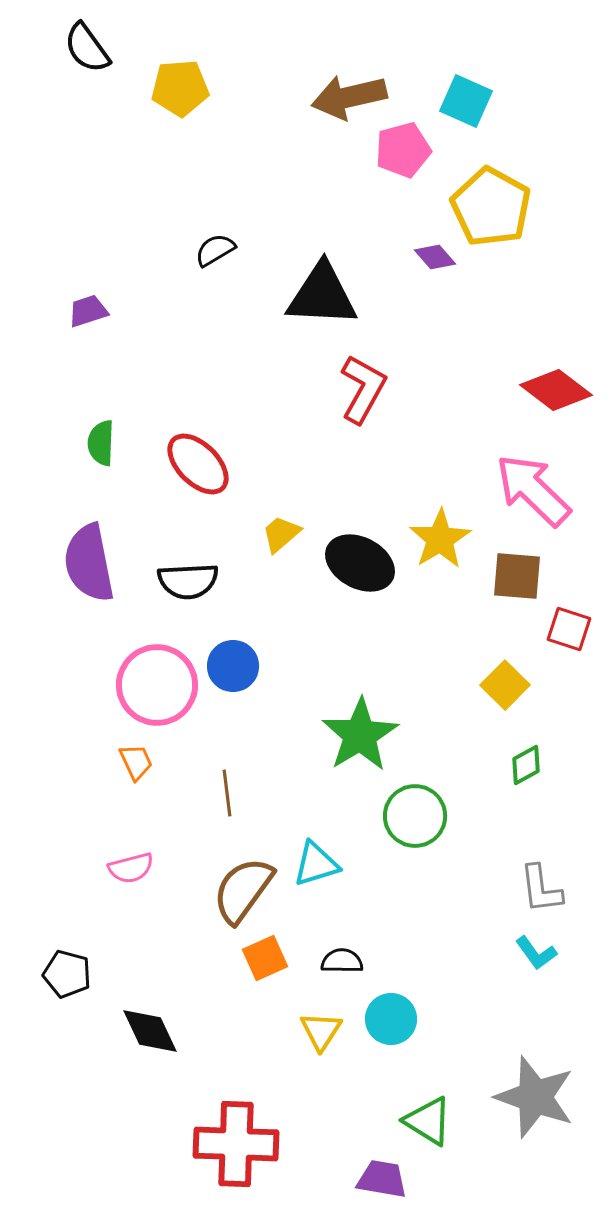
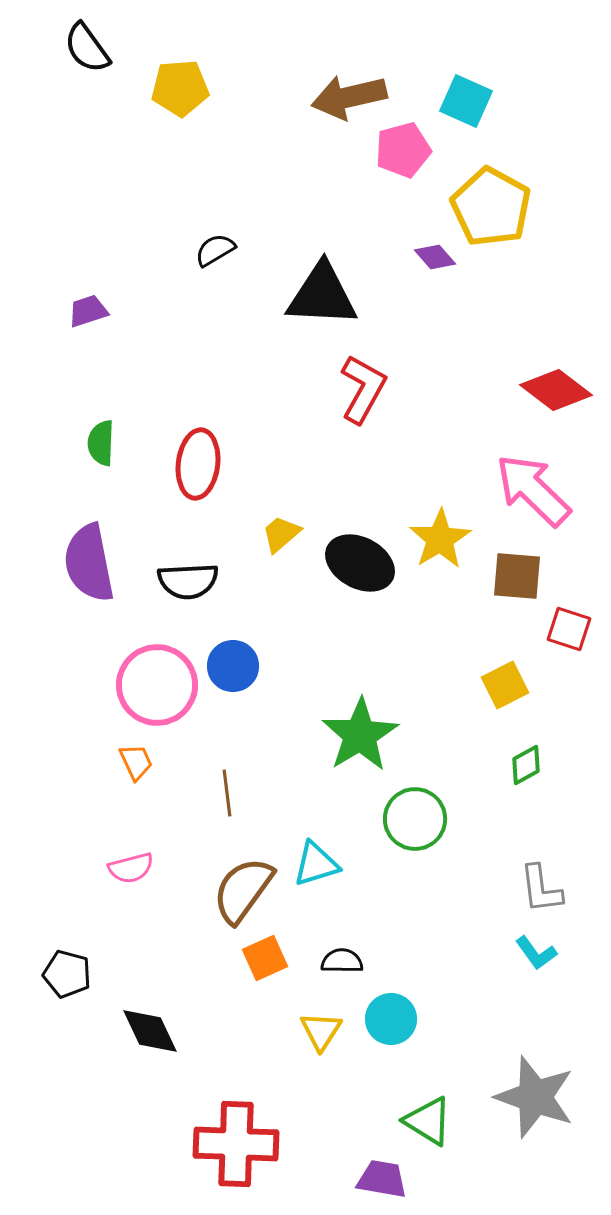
red ellipse at (198, 464): rotated 52 degrees clockwise
yellow square at (505, 685): rotated 18 degrees clockwise
green circle at (415, 816): moved 3 px down
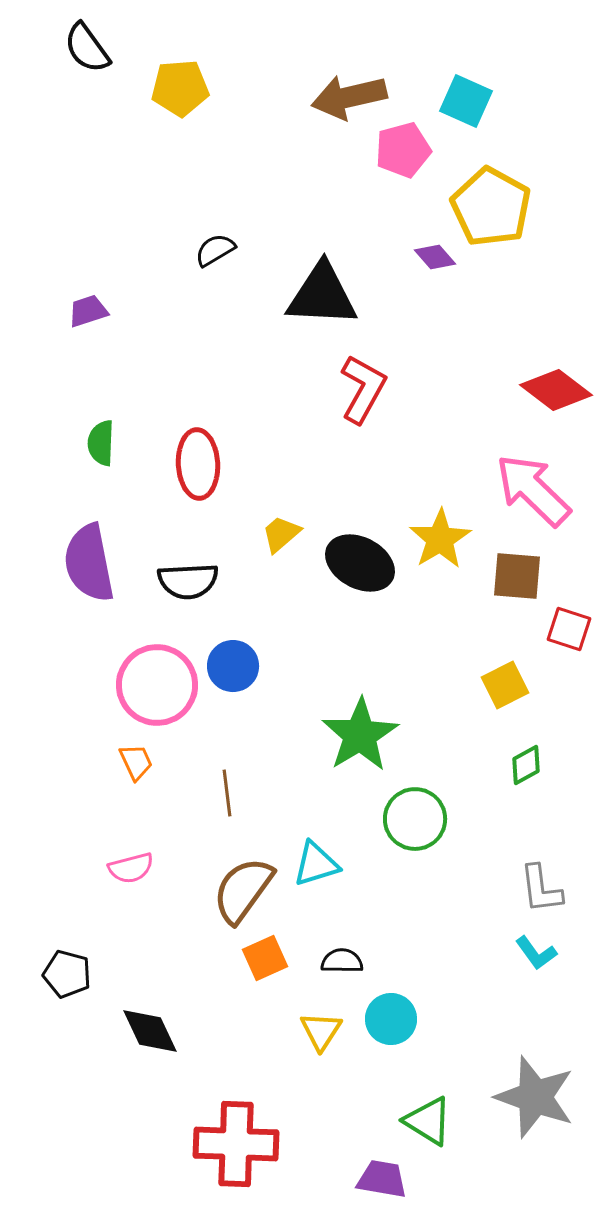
red ellipse at (198, 464): rotated 10 degrees counterclockwise
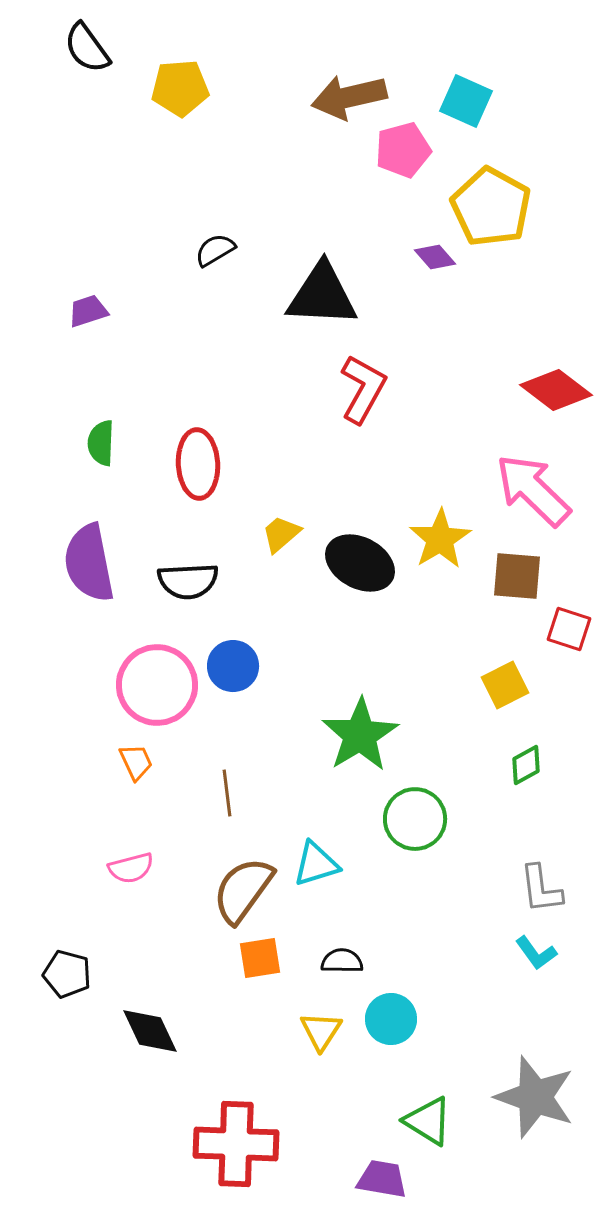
orange square at (265, 958): moved 5 px left; rotated 15 degrees clockwise
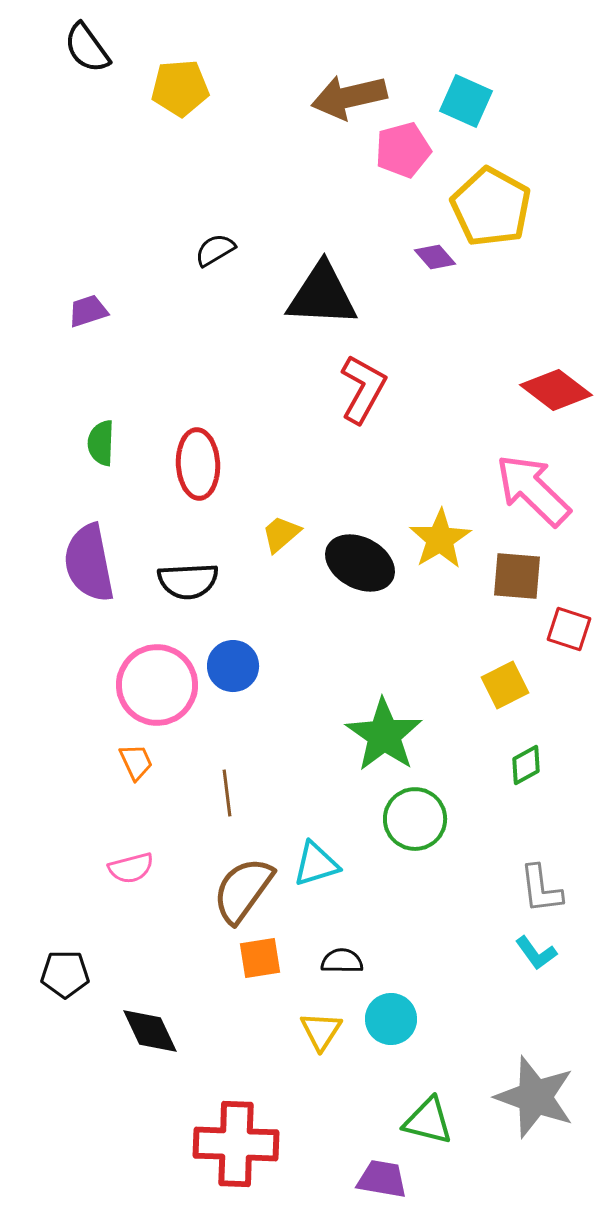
green star at (360, 735): moved 24 px right; rotated 6 degrees counterclockwise
black pentagon at (67, 974): moved 2 px left; rotated 15 degrees counterclockwise
green triangle at (428, 1121): rotated 18 degrees counterclockwise
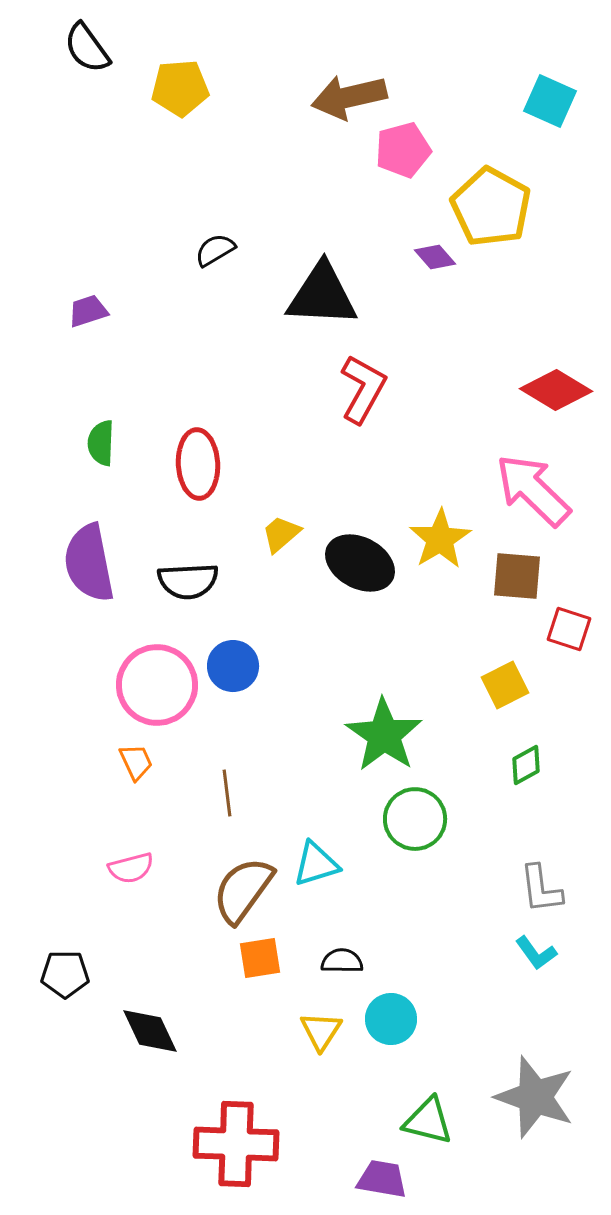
cyan square at (466, 101): moved 84 px right
red diamond at (556, 390): rotated 6 degrees counterclockwise
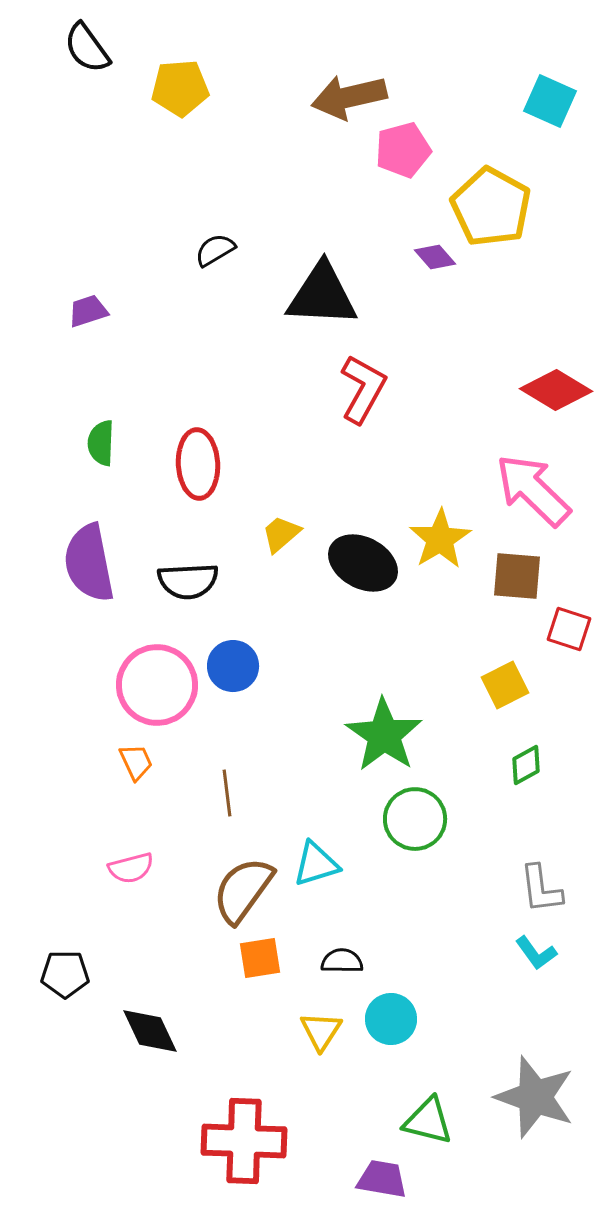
black ellipse at (360, 563): moved 3 px right
red cross at (236, 1144): moved 8 px right, 3 px up
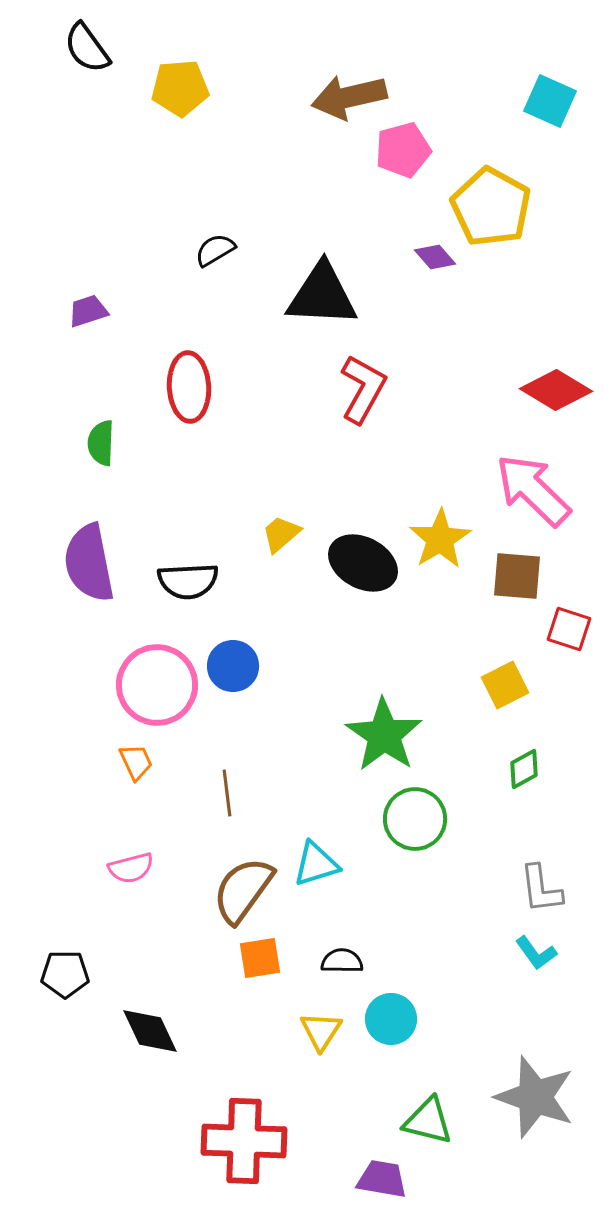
red ellipse at (198, 464): moved 9 px left, 77 px up
green diamond at (526, 765): moved 2 px left, 4 px down
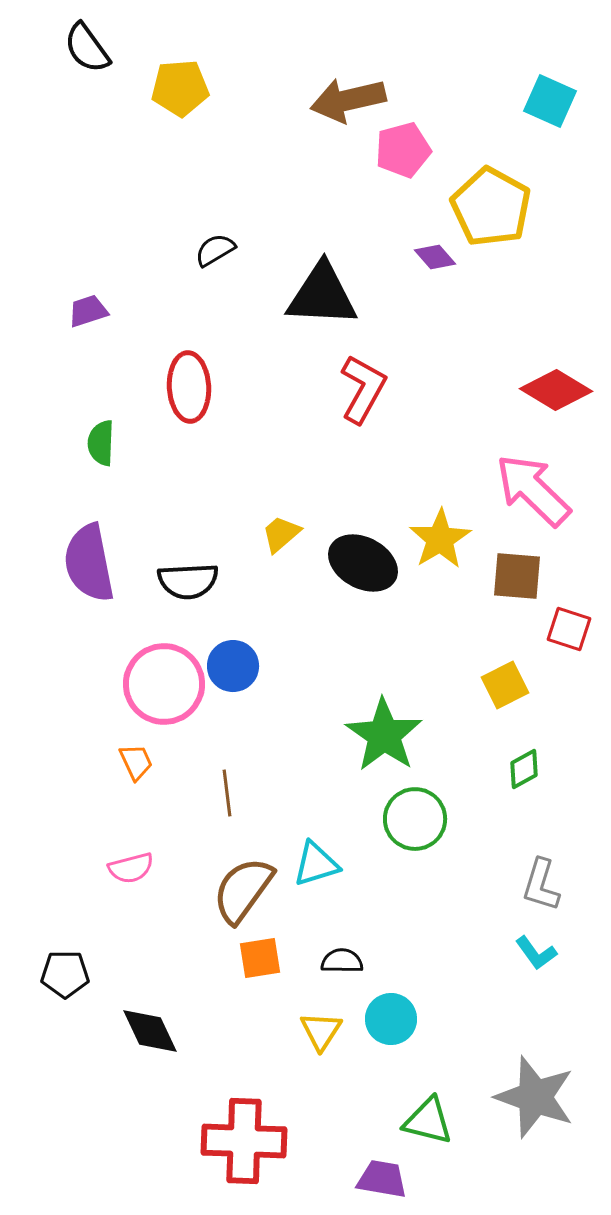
brown arrow at (349, 97): moved 1 px left, 3 px down
pink circle at (157, 685): moved 7 px right, 1 px up
gray L-shape at (541, 889): moved 4 px up; rotated 24 degrees clockwise
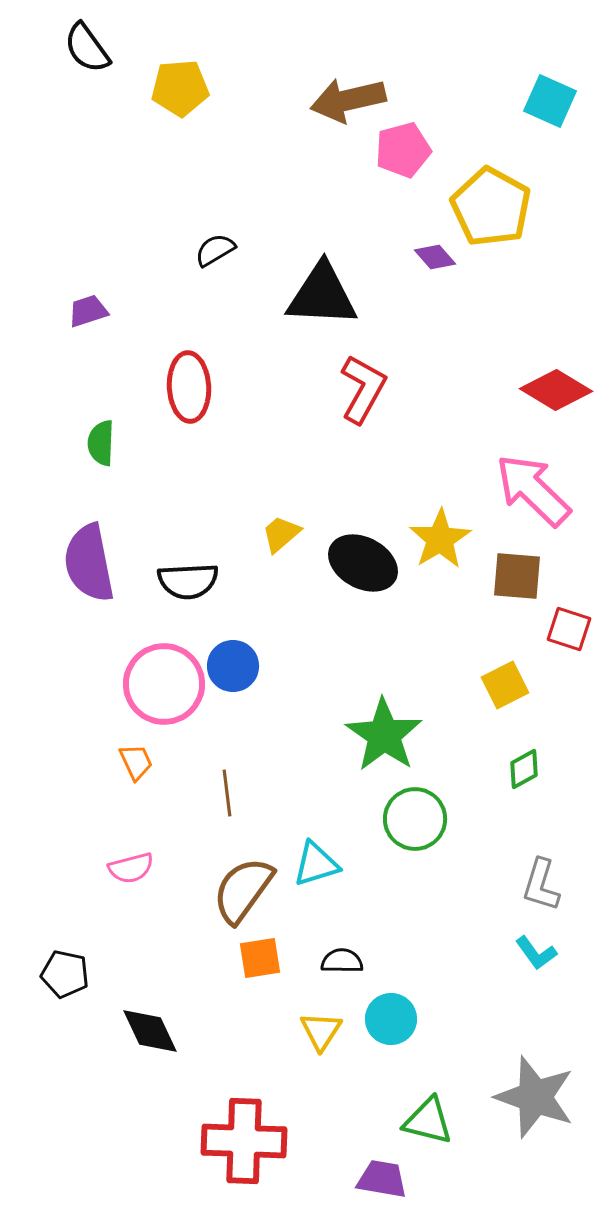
black pentagon at (65, 974): rotated 12 degrees clockwise
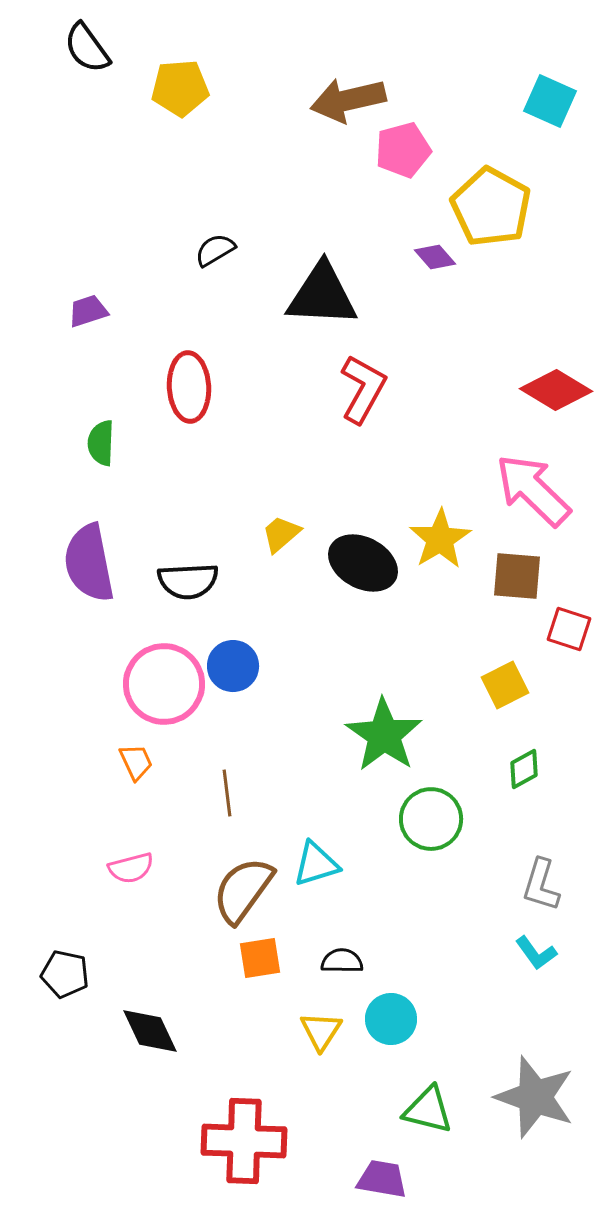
green circle at (415, 819): moved 16 px right
green triangle at (428, 1121): moved 11 px up
